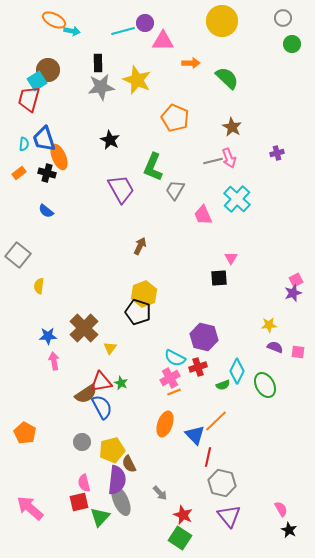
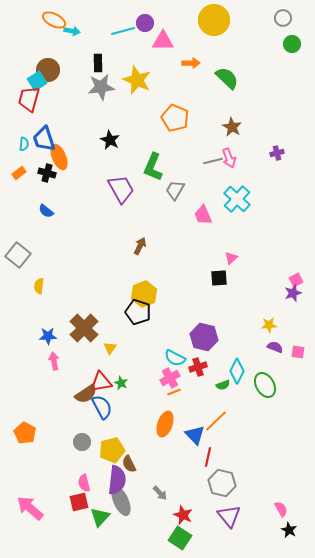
yellow circle at (222, 21): moved 8 px left, 1 px up
pink triangle at (231, 258): rotated 16 degrees clockwise
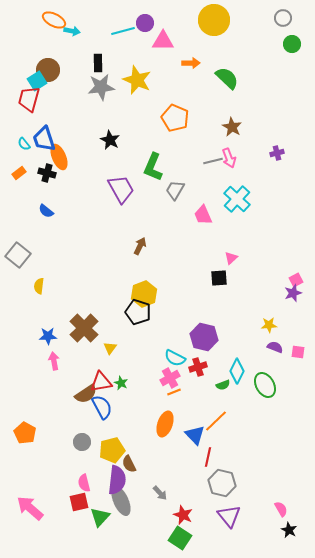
cyan semicircle at (24, 144): rotated 136 degrees clockwise
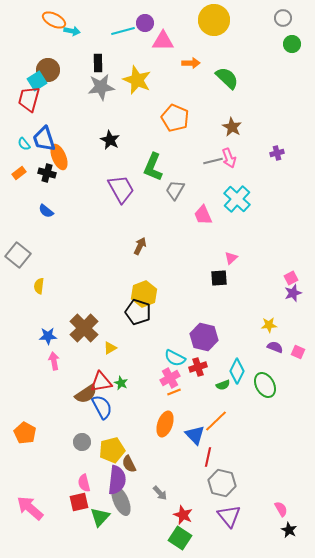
pink square at (296, 280): moved 5 px left, 2 px up
yellow triangle at (110, 348): rotated 24 degrees clockwise
pink square at (298, 352): rotated 16 degrees clockwise
